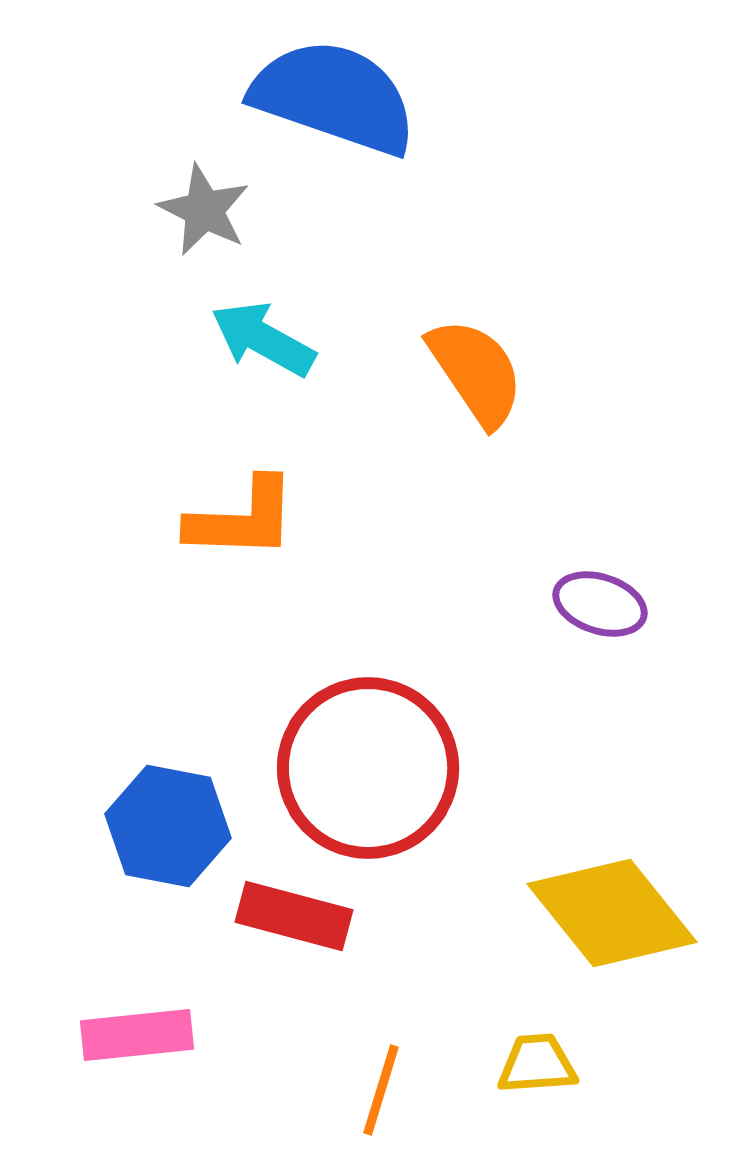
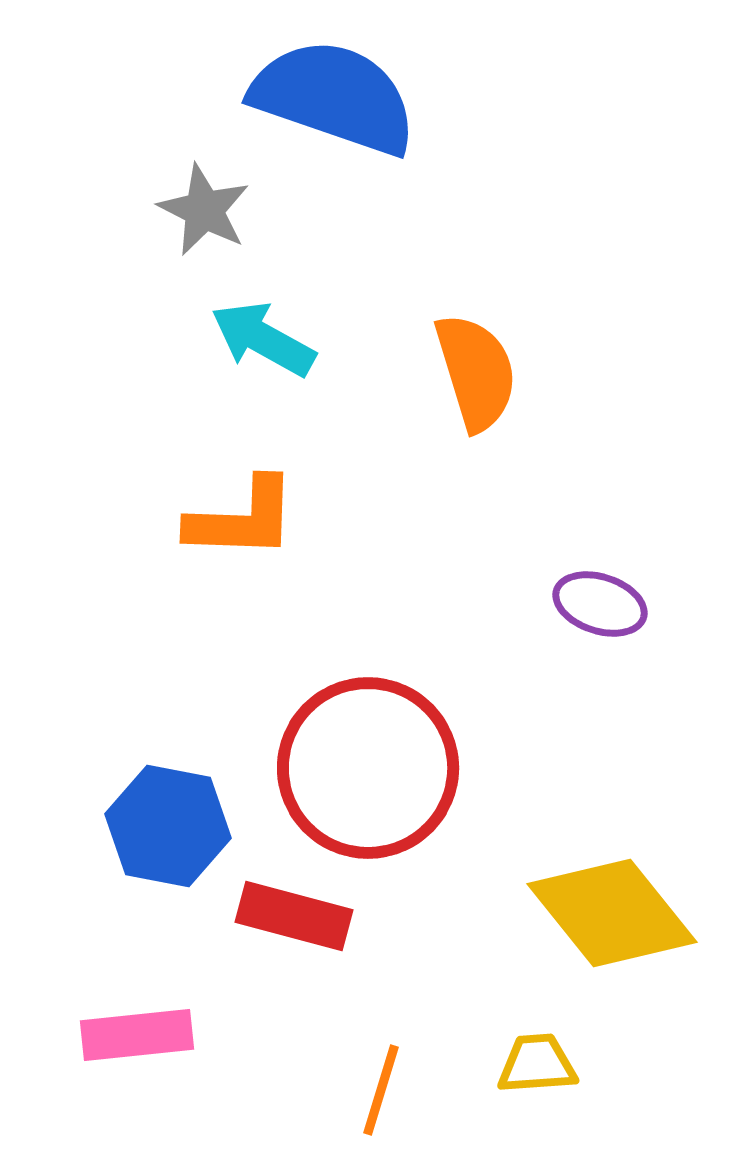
orange semicircle: rotated 17 degrees clockwise
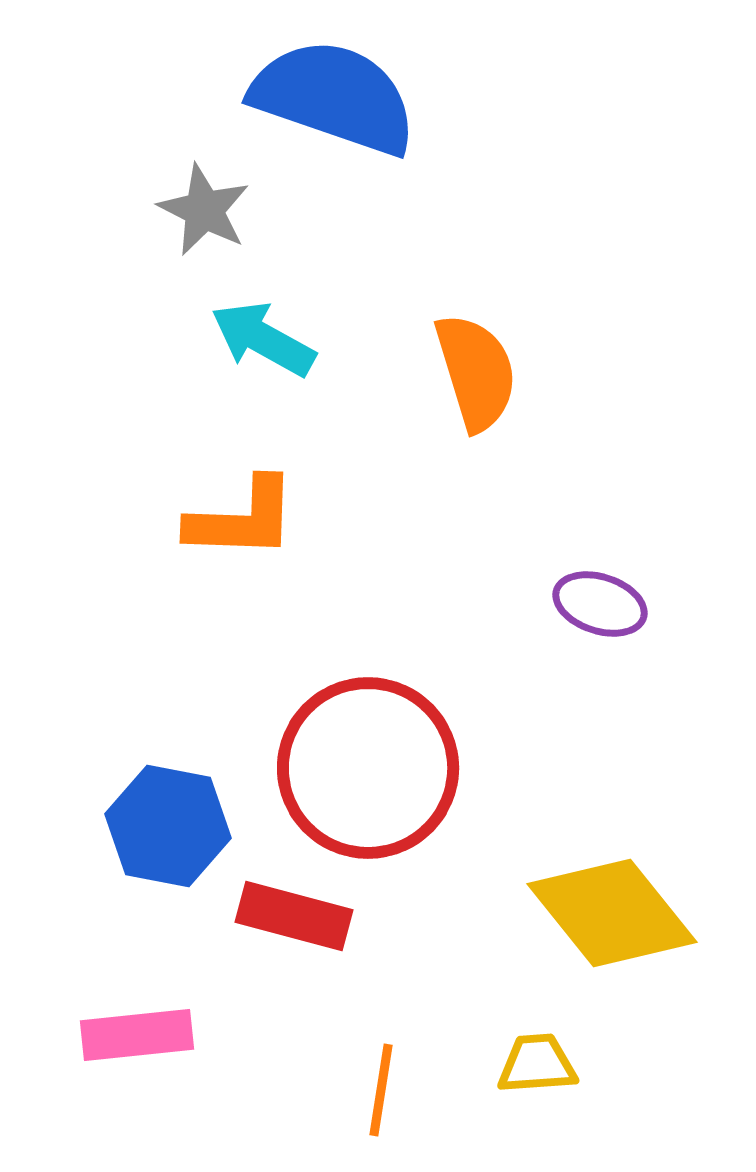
orange line: rotated 8 degrees counterclockwise
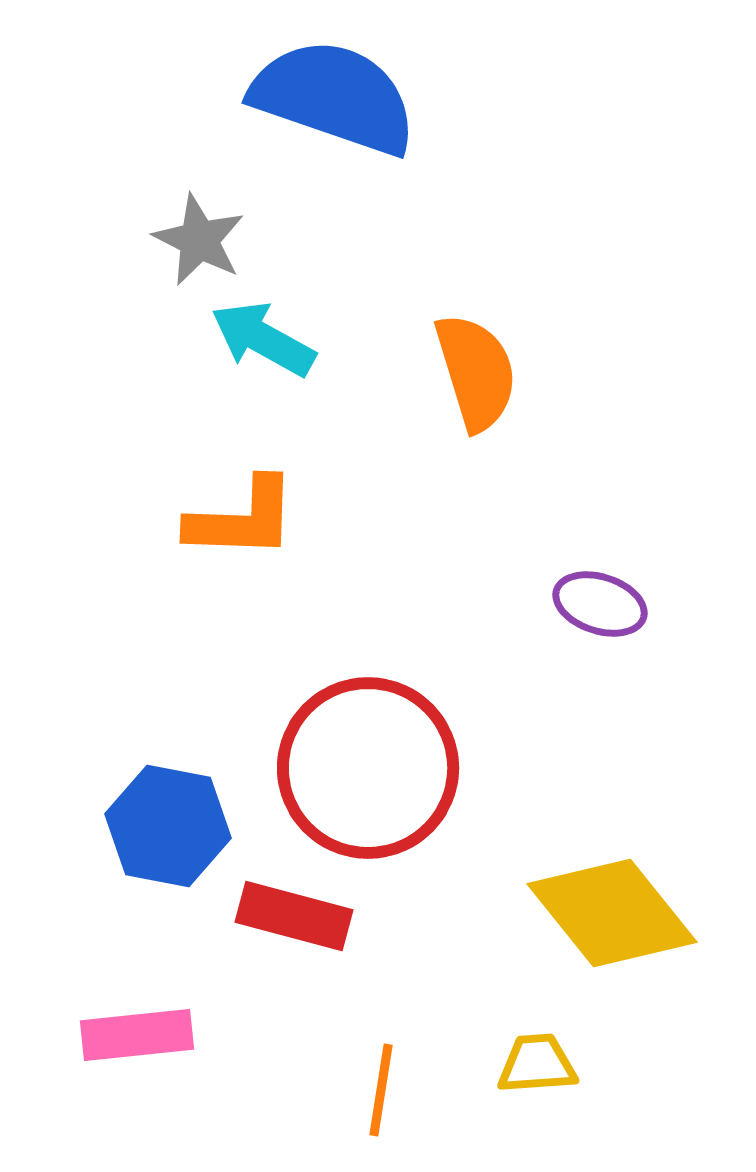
gray star: moved 5 px left, 30 px down
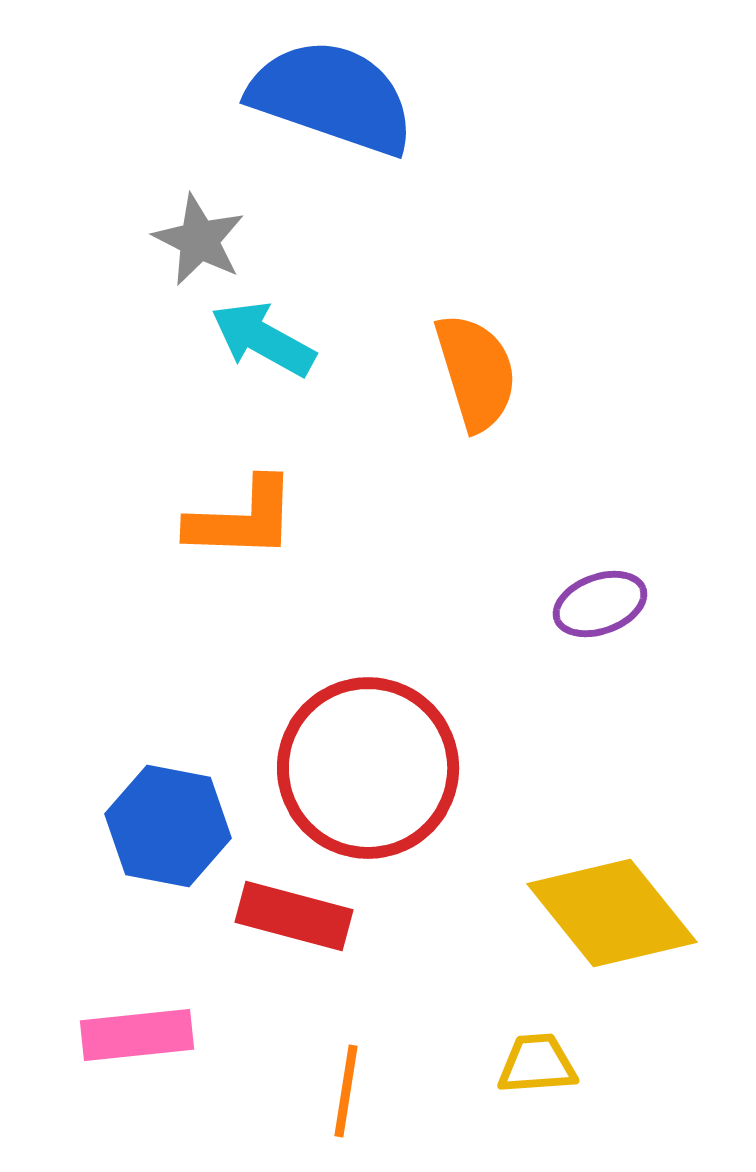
blue semicircle: moved 2 px left
purple ellipse: rotated 38 degrees counterclockwise
orange line: moved 35 px left, 1 px down
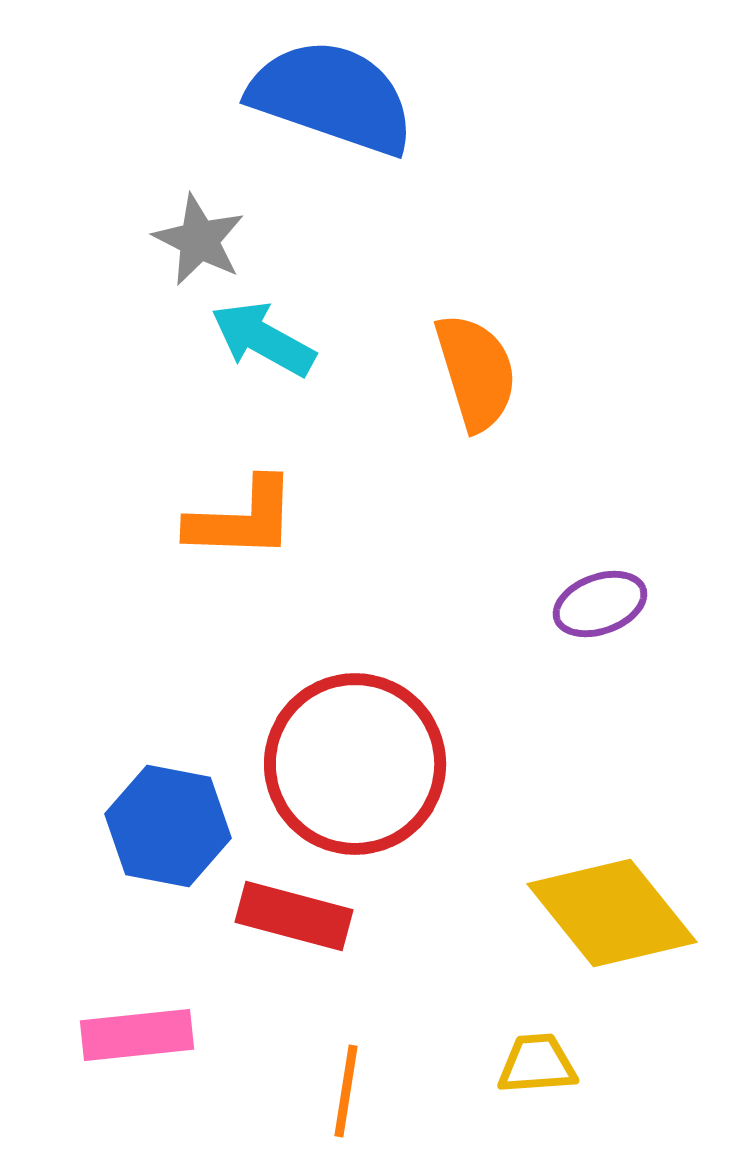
red circle: moved 13 px left, 4 px up
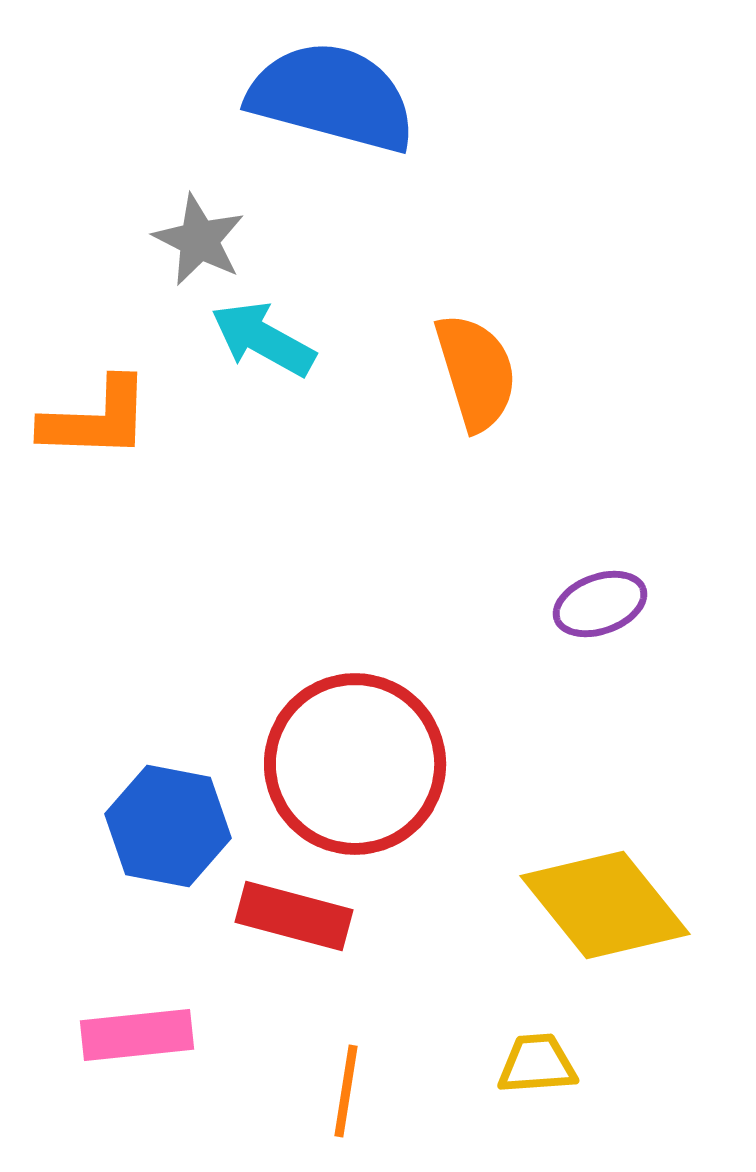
blue semicircle: rotated 4 degrees counterclockwise
orange L-shape: moved 146 px left, 100 px up
yellow diamond: moved 7 px left, 8 px up
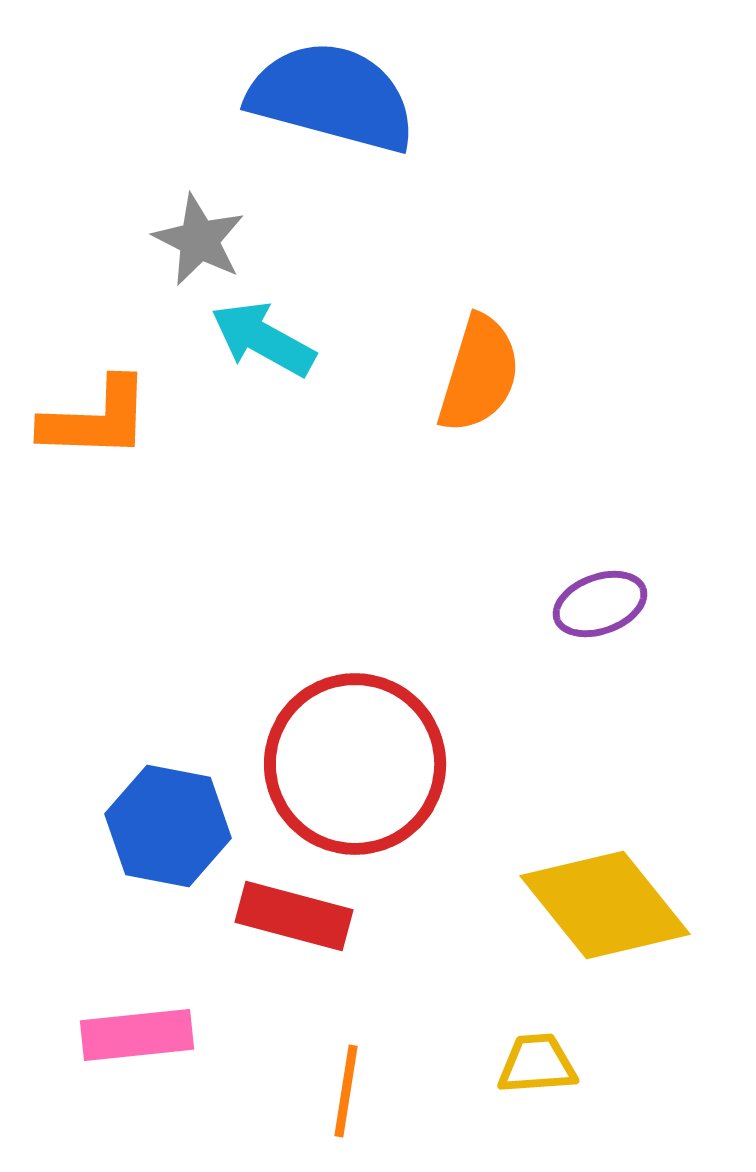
orange semicircle: moved 3 px right, 2 px down; rotated 34 degrees clockwise
